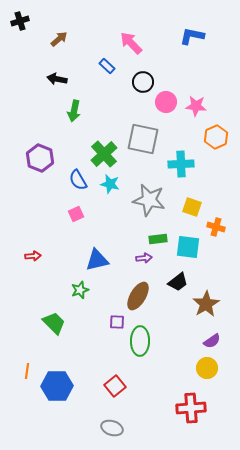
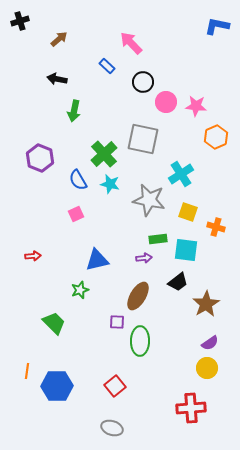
blue L-shape: moved 25 px right, 10 px up
cyan cross: moved 10 px down; rotated 30 degrees counterclockwise
yellow square: moved 4 px left, 5 px down
cyan square: moved 2 px left, 3 px down
purple semicircle: moved 2 px left, 2 px down
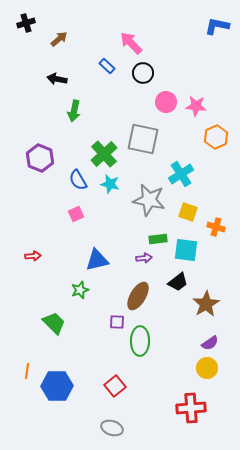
black cross: moved 6 px right, 2 px down
black circle: moved 9 px up
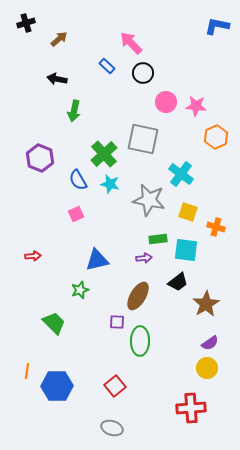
cyan cross: rotated 20 degrees counterclockwise
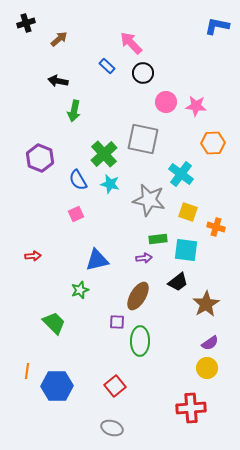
black arrow: moved 1 px right, 2 px down
orange hexagon: moved 3 px left, 6 px down; rotated 20 degrees clockwise
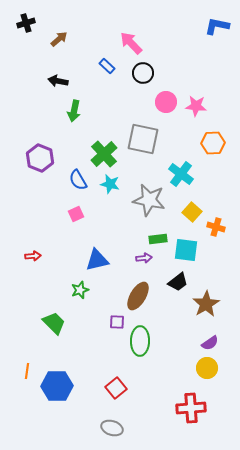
yellow square: moved 4 px right; rotated 24 degrees clockwise
red square: moved 1 px right, 2 px down
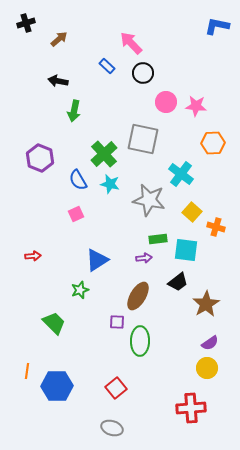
blue triangle: rotated 20 degrees counterclockwise
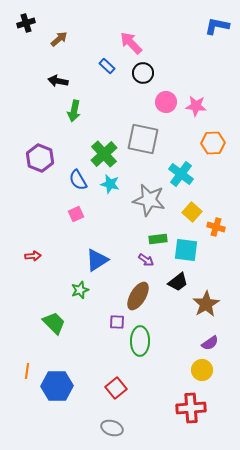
purple arrow: moved 2 px right, 2 px down; rotated 42 degrees clockwise
yellow circle: moved 5 px left, 2 px down
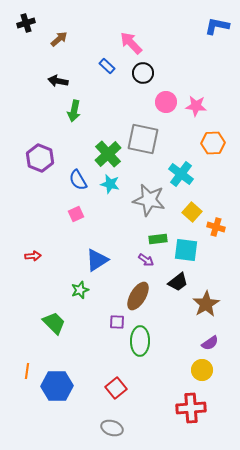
green cross: moved 4 px right
